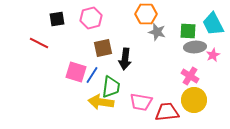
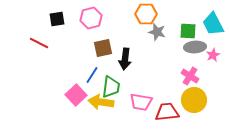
pink square: moved 23 px down; rotated 30 degrees clockwise
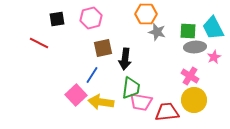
cyan trapezoid: moved 4 px down
pink star: moved 1 px right, 2 px down
green trapezoid: moved 20 px right, 1 px down
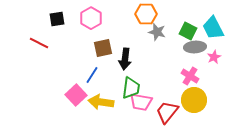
pink hexagon: rotated 15 degrees counterclockwise
green square: rotated 24 degrees clockwise
red trapezoid: rotated 45 degrees counterclockwise
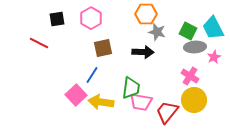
black arrow: moved 18 px right, 7 px up; rotated 95 degrees counterclockwise
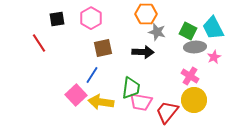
red line: rotated 30 degrees clockwise
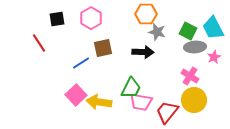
blue line: moved 11 px left, 12 px up; rotated 24 degrees clockwise
green trapezoid: rotated 20 degrees clockwise
yellow arrow: moved 2 px left
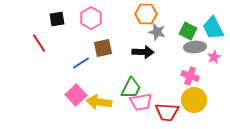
pink cross: rotated 12 degrees counterclockwise
pink trapezoid: rotated 20 degrees counterclockwise
red trapezoid: rotated 125 degrees counterclockwise
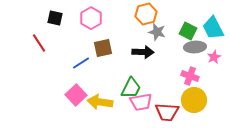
orange hexagon: rotated 15 degrees counterclockwise
black square: moved 2 px left, 1 px up; rotated 21 degrees clockwise
yellow arrow: moved 1 px right
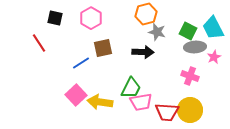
yellow circle: moved 4 px left, 10 px down
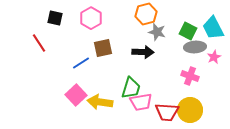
green trapezoid: rotated 10 degrees counterclockwise
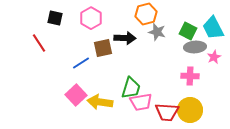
black arrow: moved 18 px left, 14 px up
pink cross: rotated 18 degrees counterclockwise
